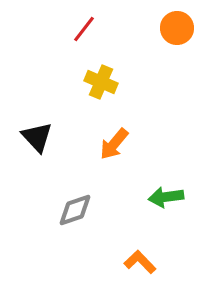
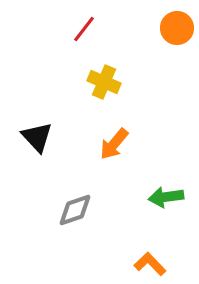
yellow cross: moved 3 px right
orange L-shape: moved 10 px right, 2 px down
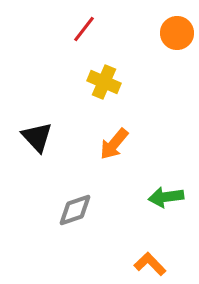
orange circle: moved 5 px down
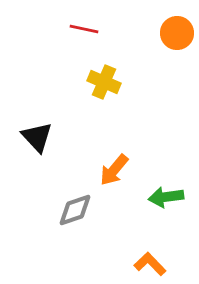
red line: rotated 64 degrees clockwise
orange arrow: moved 26 px down
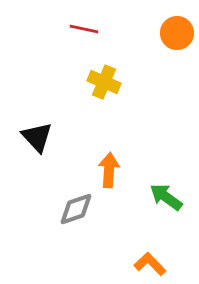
orange arrow: moved 5 px left; rotated 144 degrees clockwise
green arrow: rotated 44 degrees clockwise
gray diamond: moved 1 px right, 1 px up
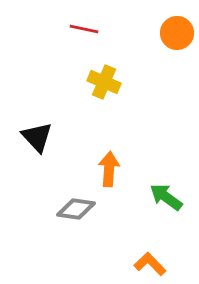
orange arrow: moved 1 px up
gray diamond: rotated 27 degrees clockwise
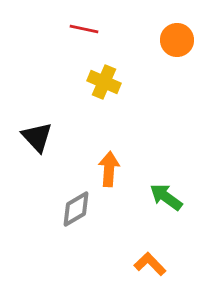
orange circle: moved 7 px down
gray diamond: rotated 39 degrees counterclockwise
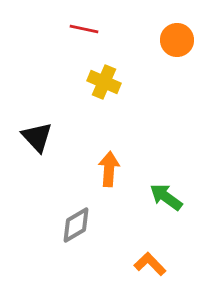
gray diamond: moved 16 px down
